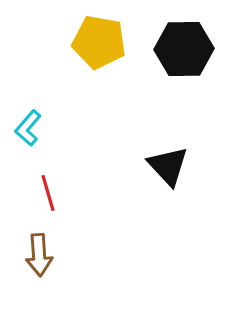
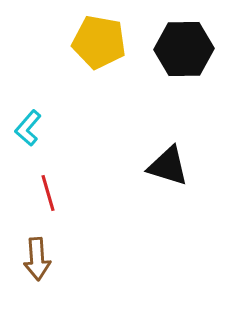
black triangle: rotated 30 degrees counterclockwise
brown arrow: moved 2 px left, 4 px down
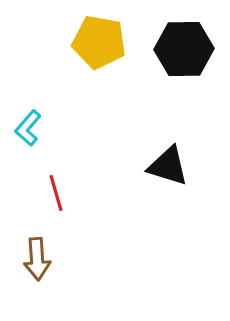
red line: moved 8 px right
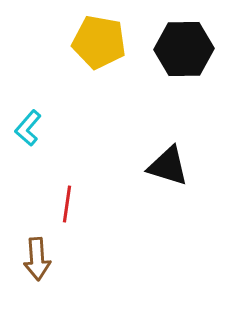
red line: moved 11 px right, 11 px down; rotated 24 degrees clockwise
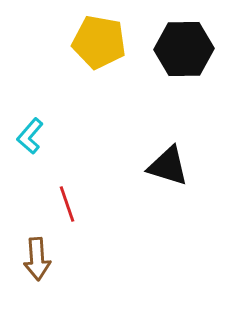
cyan L-shape: moved 2 px right, 8 px down
red line: rotated 27 degrees counterclockwise
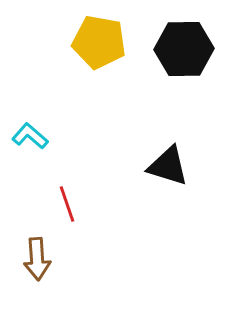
cyan L-shape: rotated 90 degrees clockwise
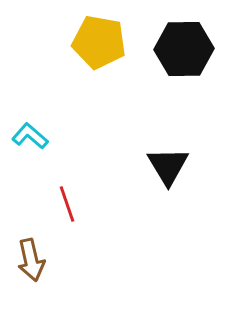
black triangle: rotated 42 degrees clockwise
brown arrow: moved 6 px left, 1 px down; rotated 9 degrees counterclockwise
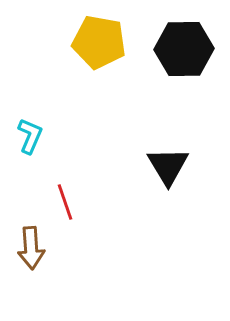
cyan L-shape: rotated 72 degrees clockwise
red line: moved 2 px left, 2 px up
brown arrow: moved 12 px up; rotated 9 degrees clockwise
